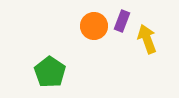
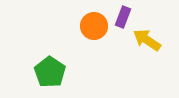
purple rectangle: moved 1 px right, 4 px up
yellow arrow: moved 1 px down; rotated 36 degrees counterclockwise
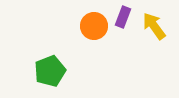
yellow arrow: moved 7 px right, 14 px up; rotated 20 degrees clockwise
green pentagon: moved 1 px up; rotated 16 degrees clockwise
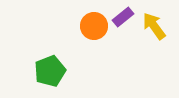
purple rectangle: rotated 30 degrees clockwise
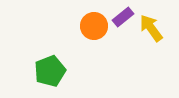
yellow arrow: moved 3 px left, 2 px down
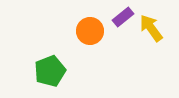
orange circle: moved 4 px left, 5 px down
